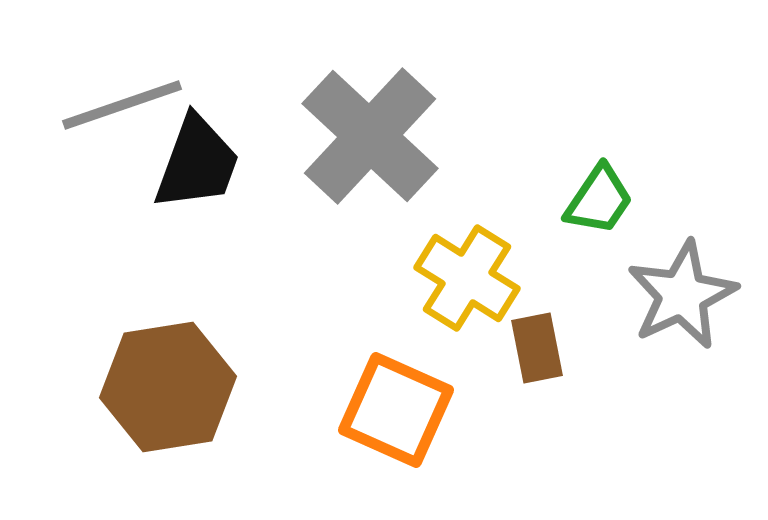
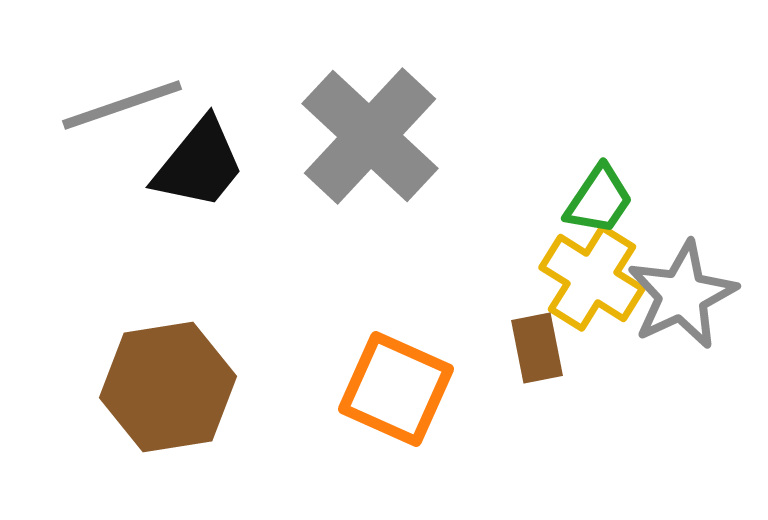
black trapezoid: moved 2 px right, 1 px down; rotated 19 degrees clockwise
yellow cross: moved 125 px right
orange square: moved 21 px up
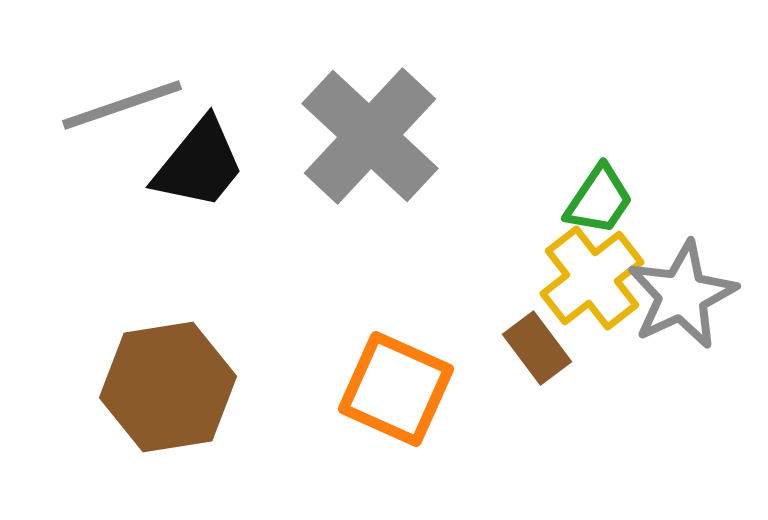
yellow cross: rotated 20 degrees clockwise
brown rectangle: rotated 26 degrees counterclockwise
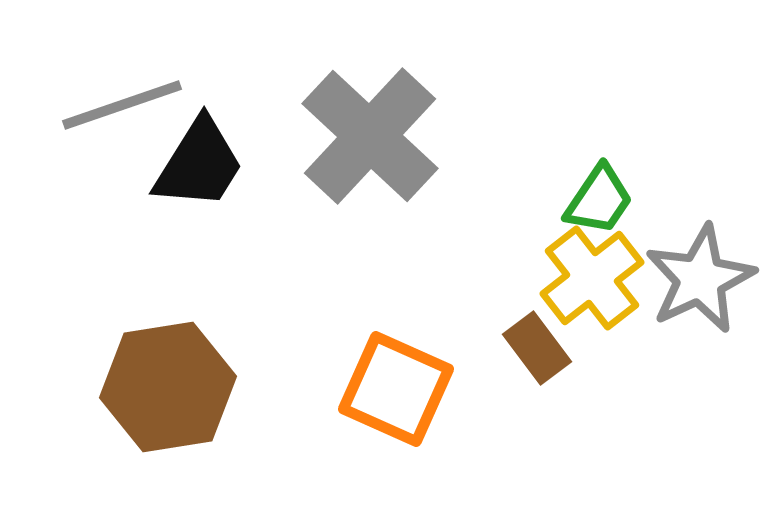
black trapezoid: rotated 7 degrees counterclockwise
gray star: moved 18 px right, 16 px up
